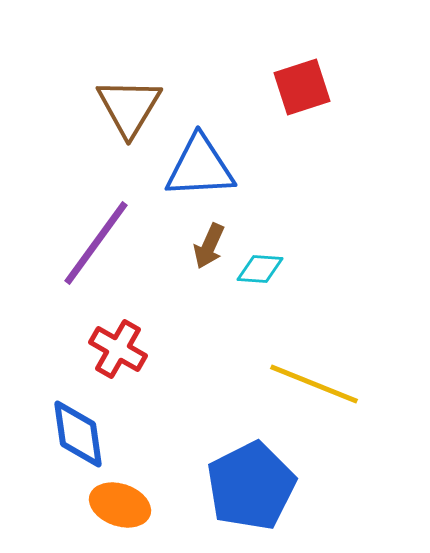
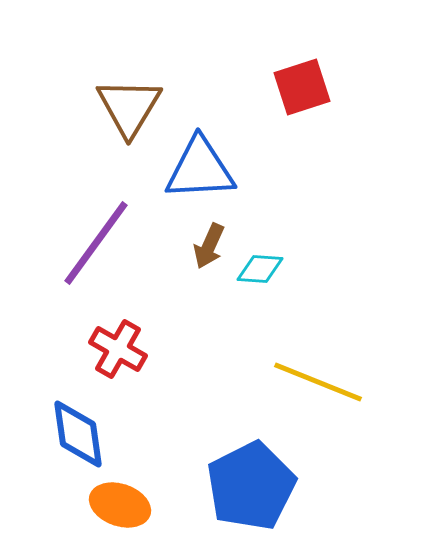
blue triangle: moved 2 px down
yellow line: moved 4 px right, 2 px up
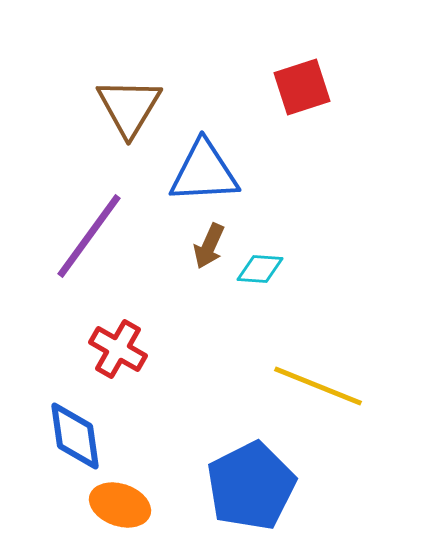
blue triangle: moved 4 px right, 3 px down
purple line: moved 7 px left, 7 px up
yellow line: moved 4 px down
blue diamond: moved 3 px left, 2 px down
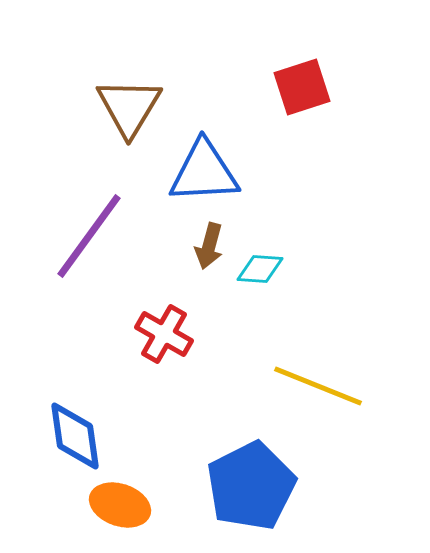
brown arrow: rotated 9 degrees counterclockwise
red cross: moved 46 px right, 15 px up
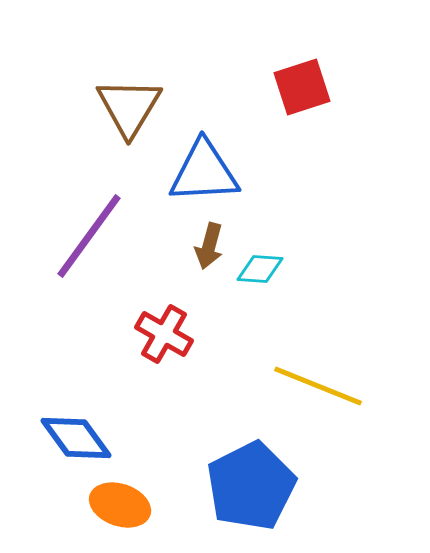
blue diamond: moved 1 px right, 2 px down; rotated 28 degrees counterclockwise
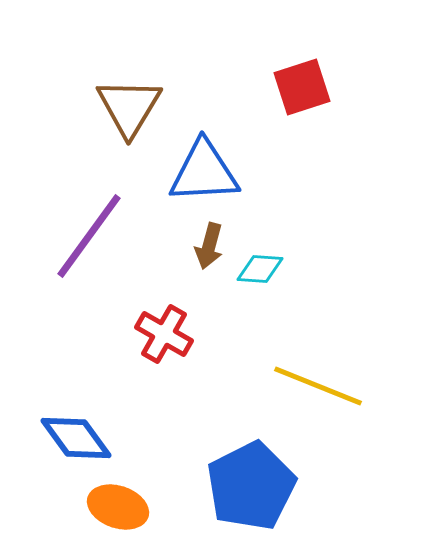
orange ellipse: moved 2 px left, 2 px down
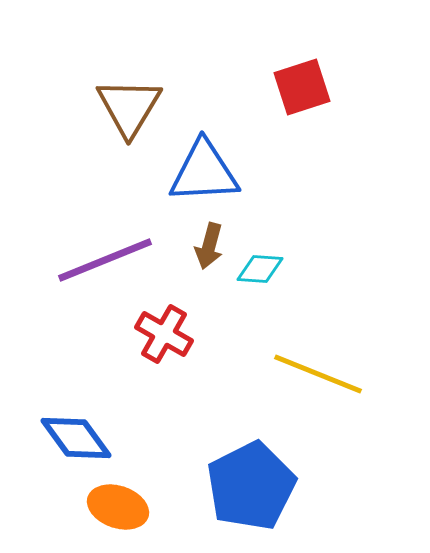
purple line: moved 16 px right, 24 px down; rotated 32 degrees clockwise
yellow line: moved 12 px up
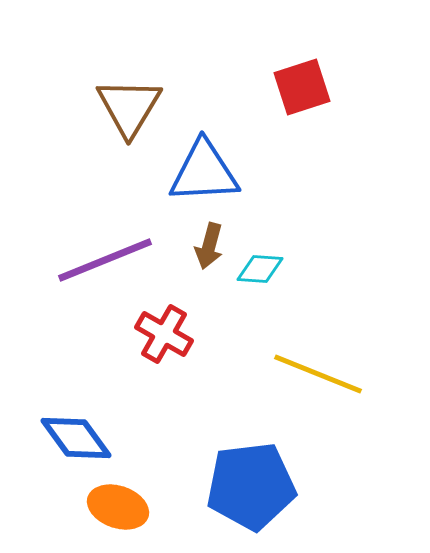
blue pentagon: rotated 20 degrees clockwise
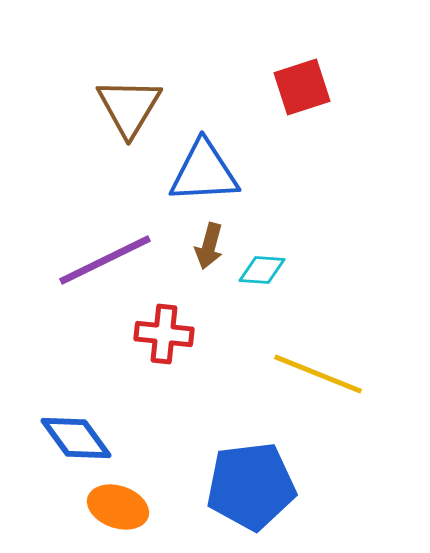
purple line: rotated 4 degrees counterclockwise
cyan diamond: moved 2 px right, 1 px down
red cross: rotated 24 degrees counterclockwise
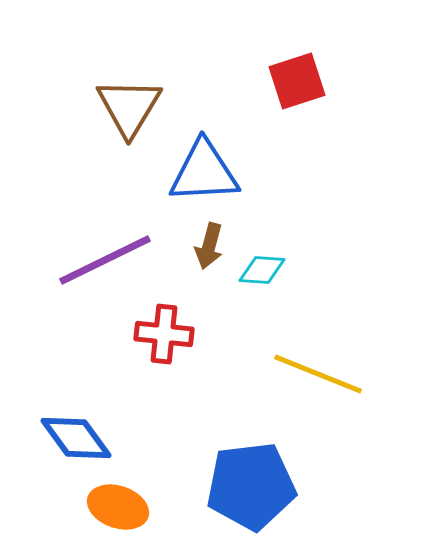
red square: moved 5 px left, 6 px up
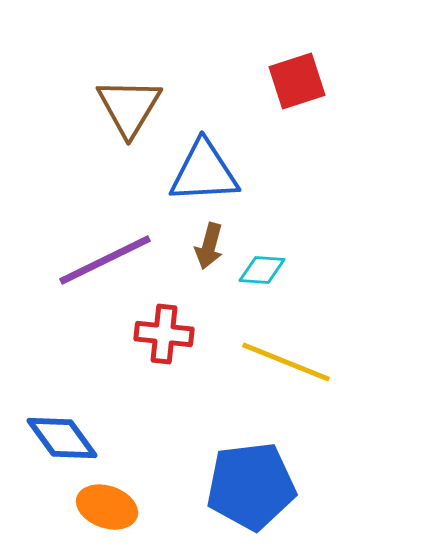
yellow line: moved 32 px left, 12 px up
blue diamond: moved 14 px left
orange ellipse: moved 11 px left
